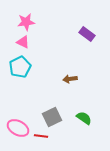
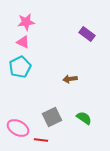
red line: moved 4 px down
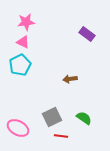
cyan pentagon: moved 2 px up
red line: moved 20 px right, 4 px up
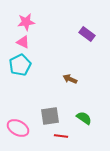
brown arrow: rotated 32 degrees clockwise
gray square: moved 2 px left, 1 px up; rotated 18 degrees clockwise
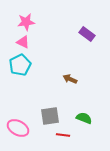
green semicircle: rotated 14 degrees counterclockwise
red line: moved 2 px right, 1 px up
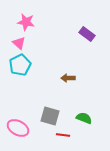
pink star: rotated 18 degrees clockwise
pink triangle: moved 4 px left, 1 px down; rotated 16 degrees clockwise
brown arrow: moved 2 px left, 1 px up; rotated 24 degrees counterclockwise
gray square: rotated 24 degrees clockwise
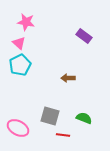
purple rectangle: moved 3 px left, 2 px down
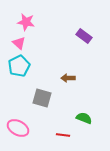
cyan pentagon: moved 1 px left, 1 px down
gray square: moved 8 px left, 18 px up
